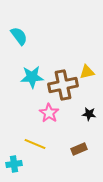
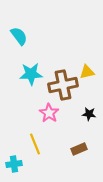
cyan star: moved 1 px left, 3 px up
yellow line: rotated 45 degrees clockwise
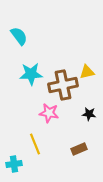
pink star: rotated 24 degrees counterclockwise
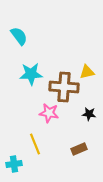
brown cross: moved 1 px right, 2 px down; rotated 16 degrees clockwise
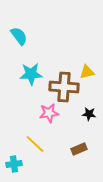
pink star: rotated 18 degrees counterclockwise
yellow line: rotated 25 degrees counterclockwise
